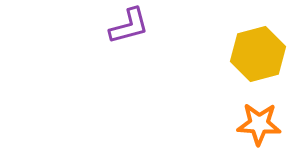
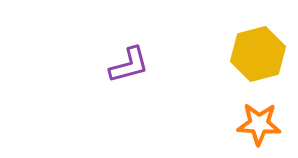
purple L-shape: moved 39 px down
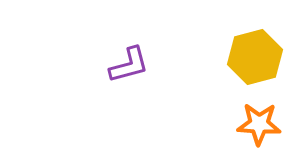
yellow hexagon: moved 3 px left, 3 px down
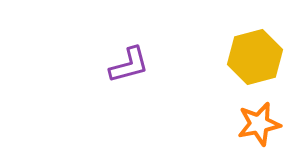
orange star: rotated 15 degrees counterclockwise
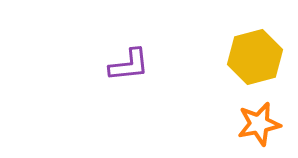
purple L-shape: rotated 9 degrees clockwise
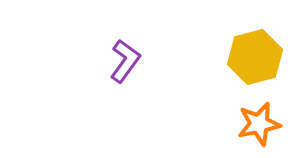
purple L-shape: moved 4 px left, 4 px up; rotated 48 degrees counterclockwise
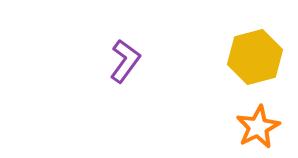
orange star: moved 1 px left, 3 px down; rotated 15 degrees counterclockwise
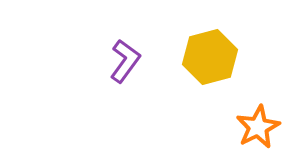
yellow hexagon: moved 45 px left
